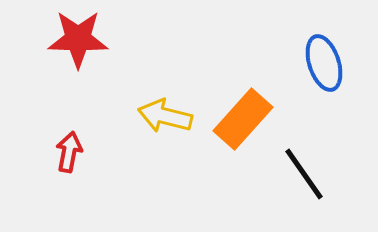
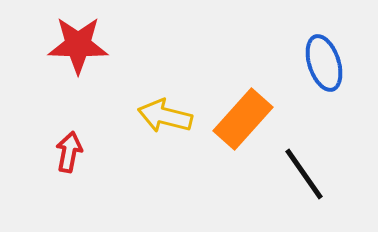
red star: moved 6 px down
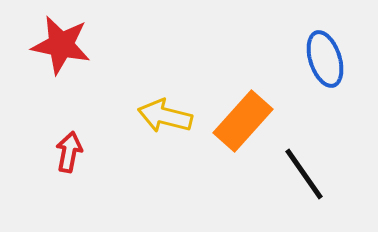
red star: moved 17 px left; rotated 10 degrees clockwise
blue ellipse: moved 1 px right, 4 px up
orange rectangle: moved 2 px down
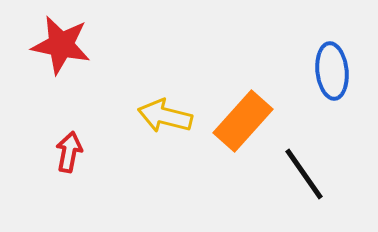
blue ellipse: moved 7 px right, 12 px down; rotated 12 degrees clockwise
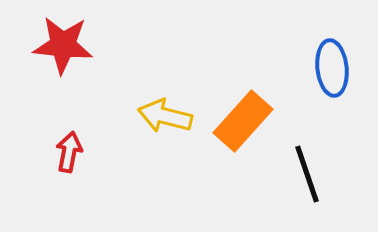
red star: moved 2 px right; rotated 6 degrees counterclockwise
blue ellipse: moved 3 px up
black line: moved 3 px right; rotated 16 degrees clockwise
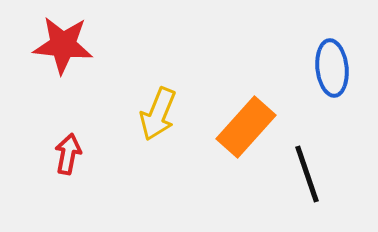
yellow arrow: moved 7 px left, 2 px up; rotated 82 degrees counterclockwise
orange rectangle: moved 3 px right, 6 px down
red arrow: moved 1 px left, 2 px down
